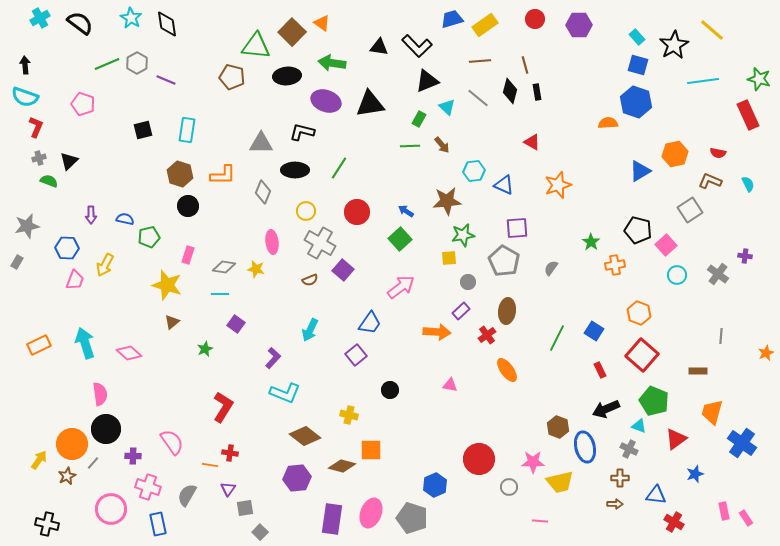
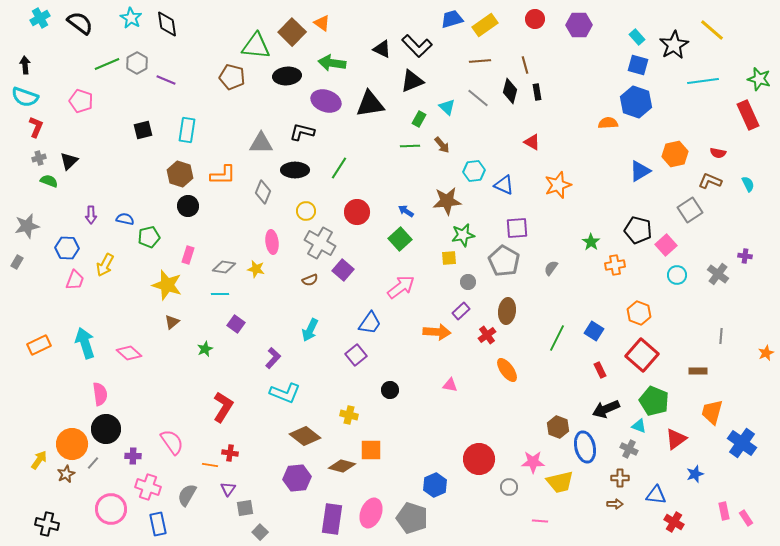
black triangle at (379, 47): moved 3 px right, 2 px down; rotated 18 degrees clockwise
black triangle at (427, 81): moved 15 px left
pink pentagon at (83, 104): moved 2 px left, 3 px up
brown star at (67, 476): moved 1 px left, 2 px up
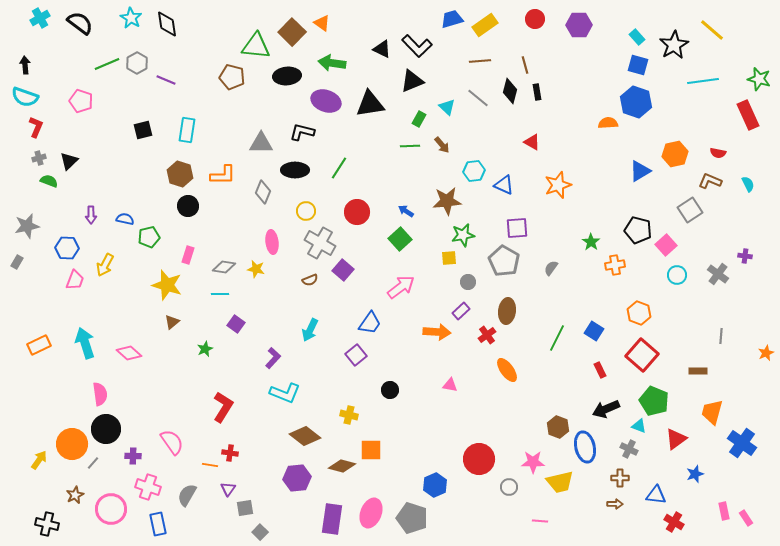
brown star at (66, 474): moved 9 px right, 21 px down
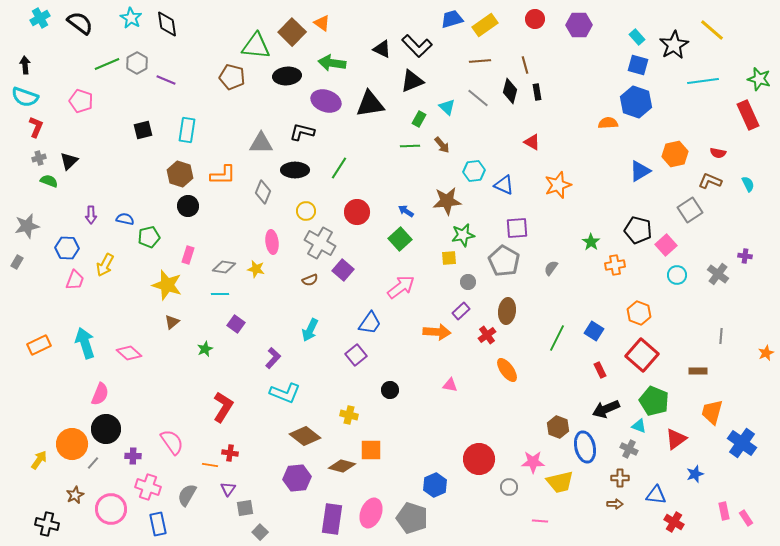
pink semicircle at (100, 394): rotated 30 degrees clockwise
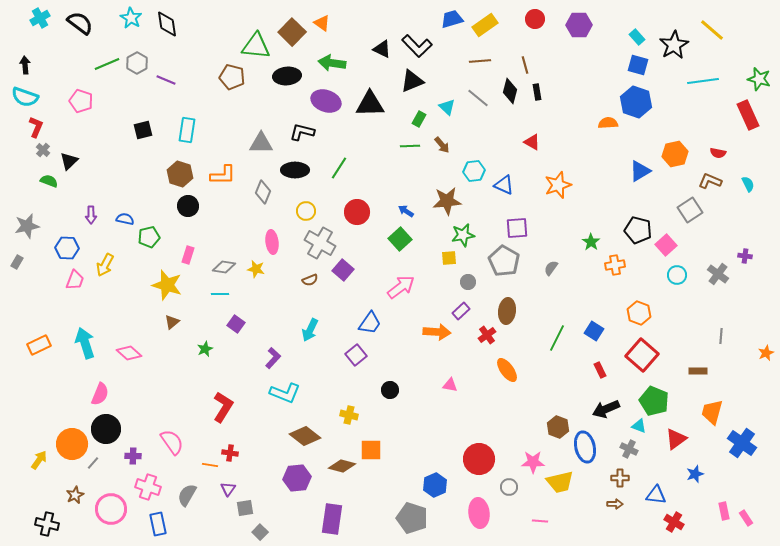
black triangle at (370, 104): rotated 8 degrees clockwise
gray cross at (39, 158): moved 4 px right, 8 px up; rotated 32 degrees counterclockwise
pink ellipse at (371, 513): moved 108 px right; rotated 28 degrees counterclockwise
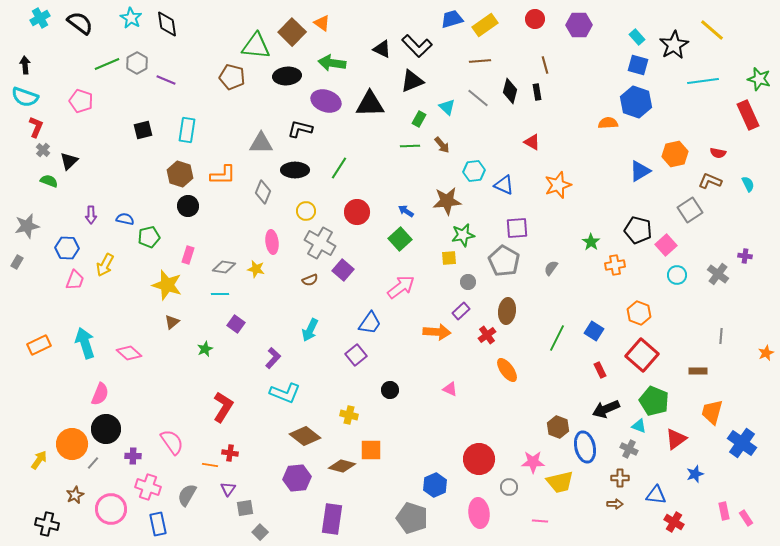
brown line at (525, 65): moved 20 px right
black L-shape at (302, 132): moved 2 px left, 3 px up
pink triangle at (450, 385): moved 4 px down; rotated 14 degrees clockwise
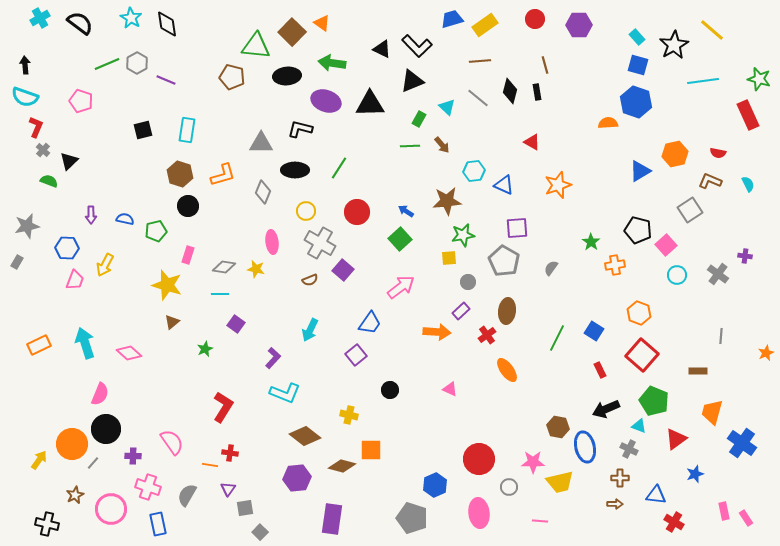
orange L-shape at (223, 175): rotated 16 degrees counterclockwise
green pentagon at (149, 237): moved 7 px right, 6 px up
brown hexagon at (558, 427): rotated 10 degrees counterclockwise
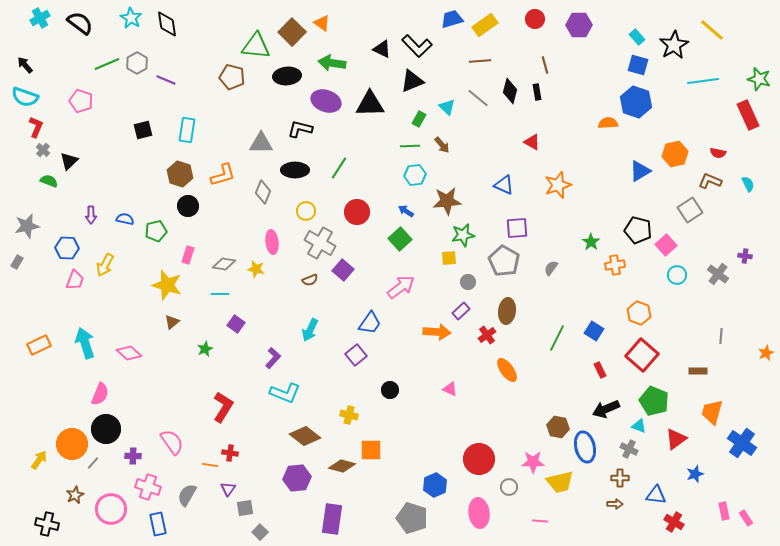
black arrow at (25, 65): rotated 36 degrees counterclockwise
cyan hexagon at (474, 171): moved 59 px left, 4 px down
gray diamond at (224, 267): moved 3 px up
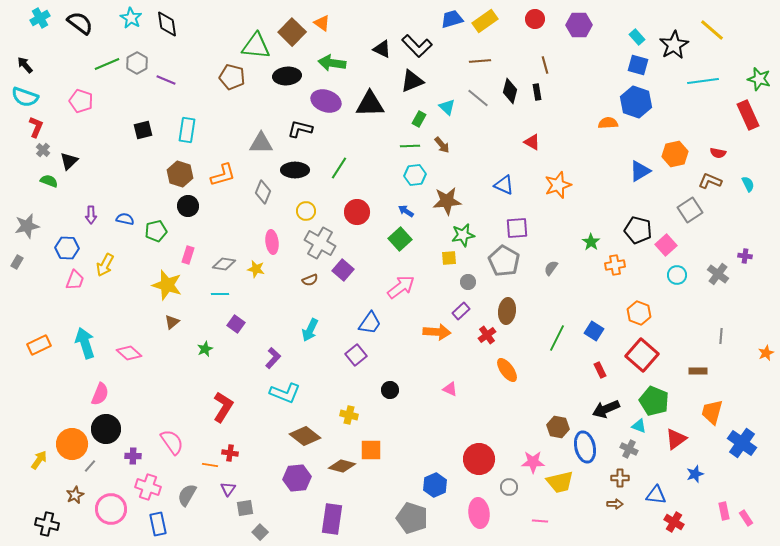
yellow rectangle at (485, 25): moved 4 px up
gray line at (93, 463): moved 3 px left, 3 px down
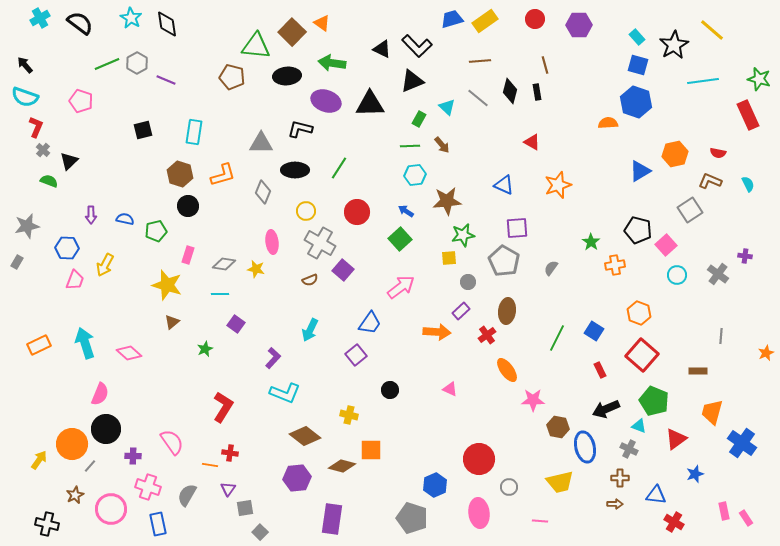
cyan rectangle at (187, 130): moved 7 px right, 2 px down
pink star at (533, 462): moved 62 px up
